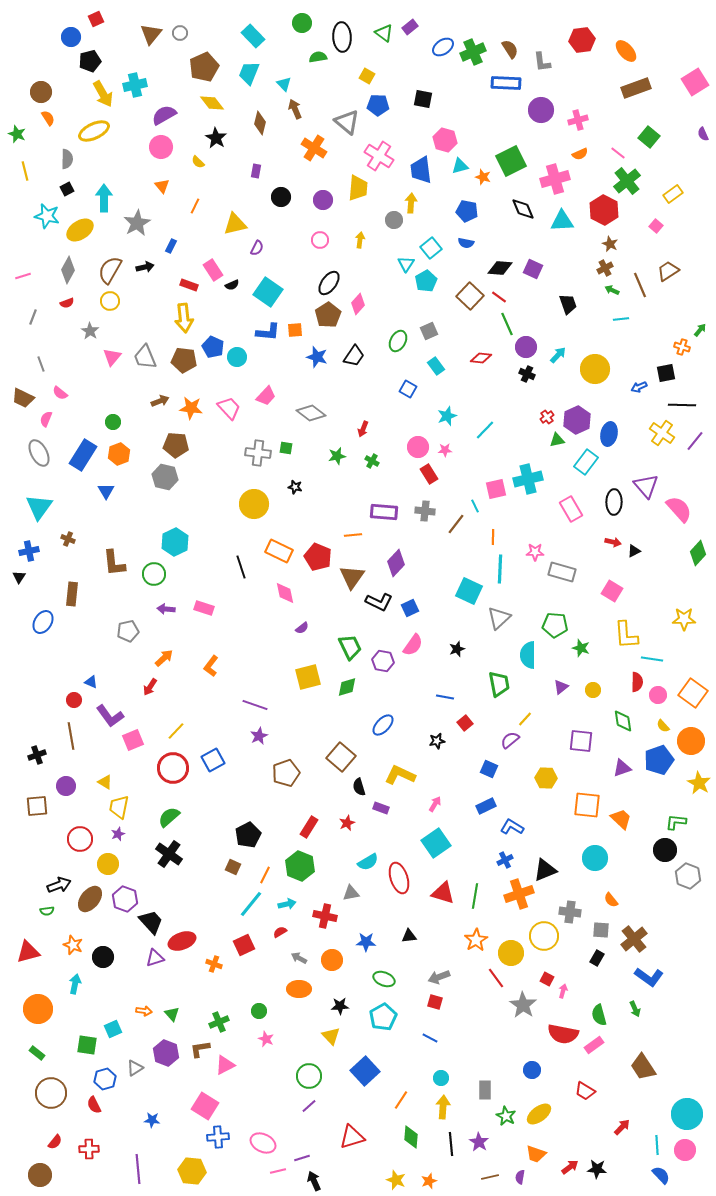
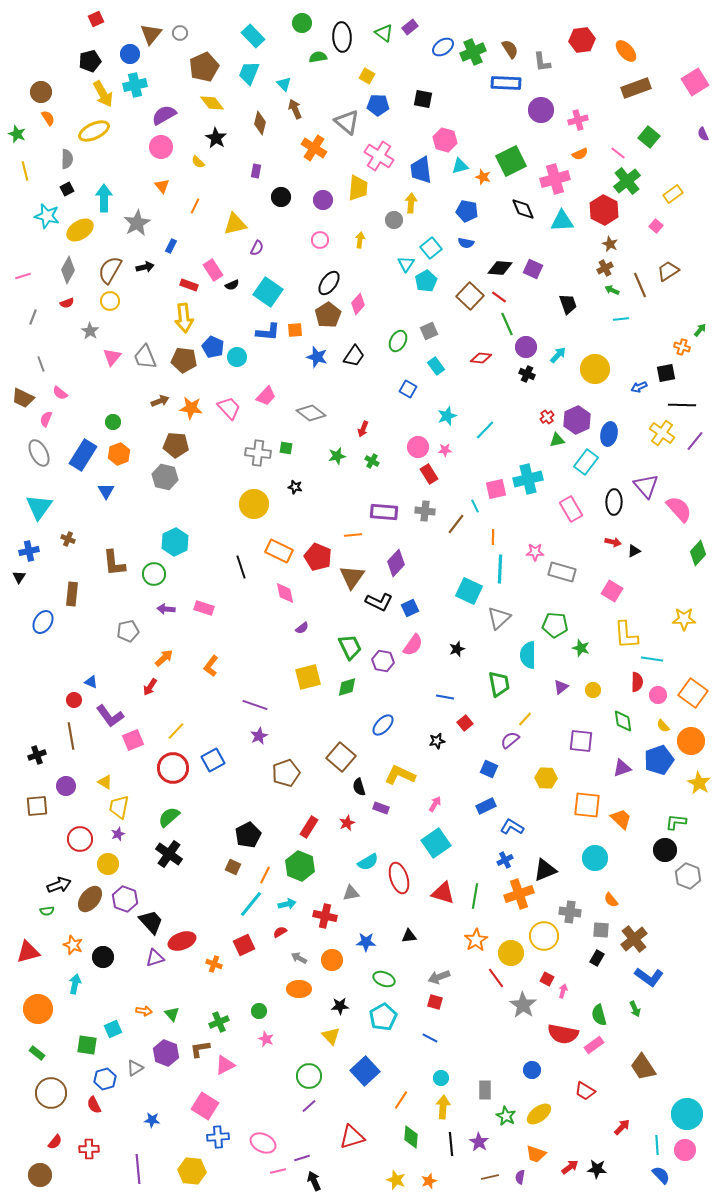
blue circle at (71, 37): moved 59 px right, 17 px down
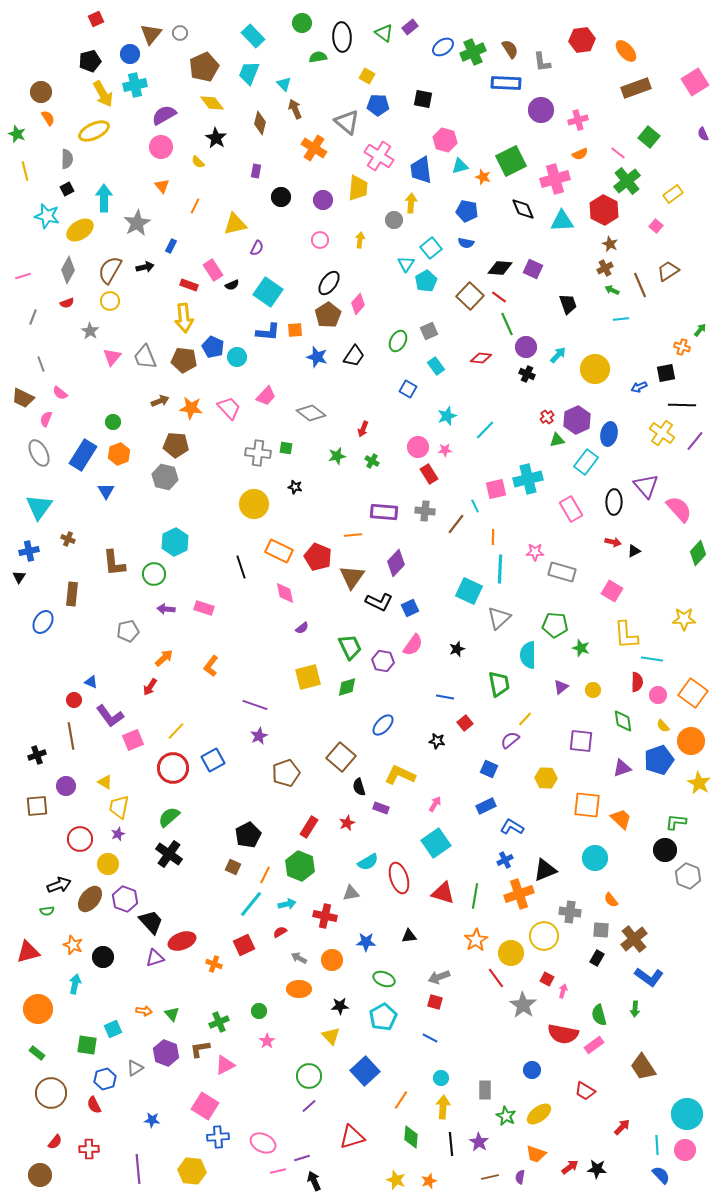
black star at (437, 741): rotated 21 degrees clockwise
green arrow at (635, 1009): rotated 28 degrees clockwise
pink star at (266, 1039): moved 1 px right, 2 px down; rotated 14 degrees clockwise
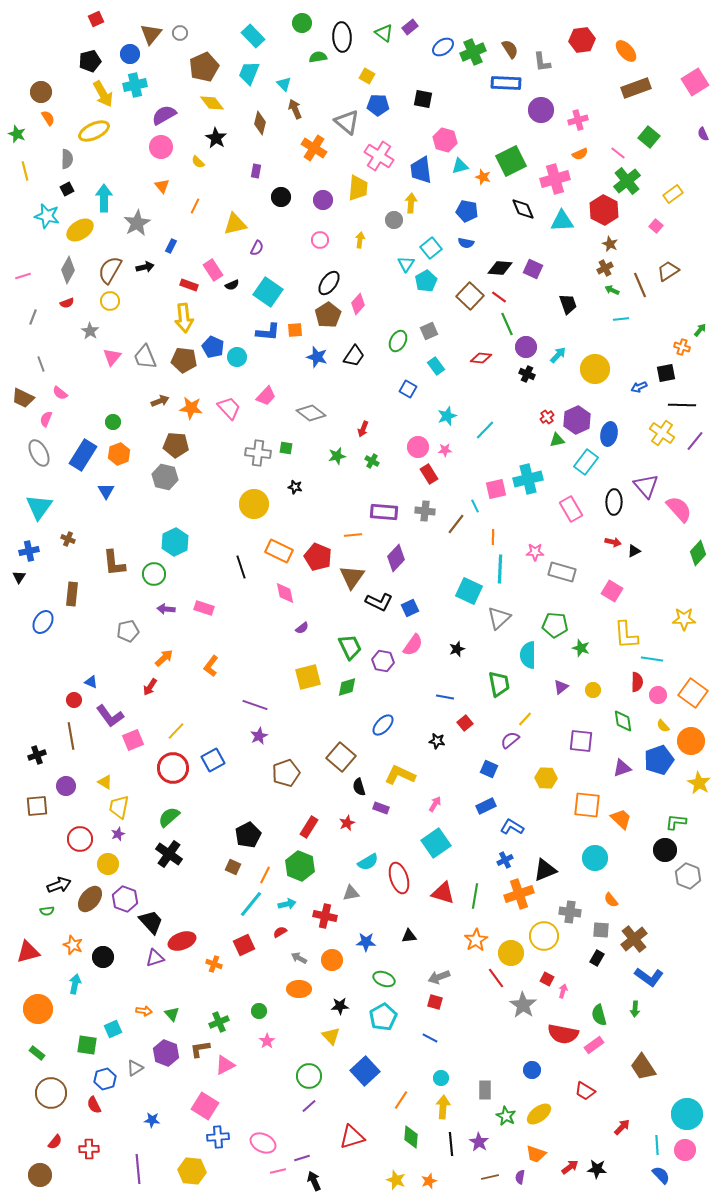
purple diamond at (396, 563): moved 5 px up
